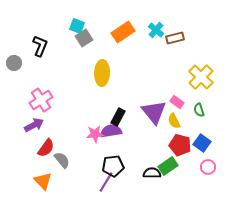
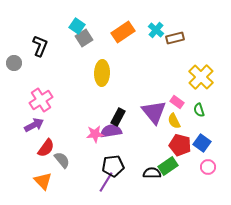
cyan square: rotated 14 degrees clockwise
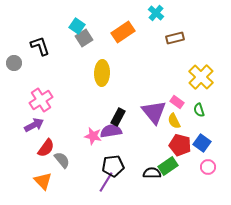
cyan cross: moved 17 px up
black L-shape: rotated 40 degrees counterclockwise
pink star: moved 2 px left, 2 px down; rotated 18 degrees clockwise
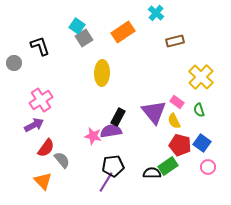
brown rectangle: moved 3 px down
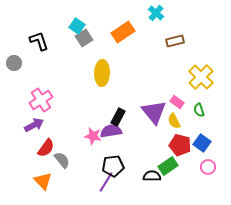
black L-shape: moved 1 px left, 5 px up
black semicircle: moved 3 px down
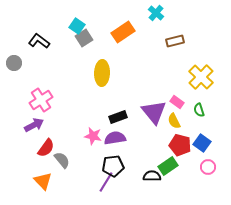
black L-shape: rotated 35 degrees counterclockwise
black rectangle: rotated 42 degrees clockwise
purple semicircle: moved 4 px right, 7 px down
